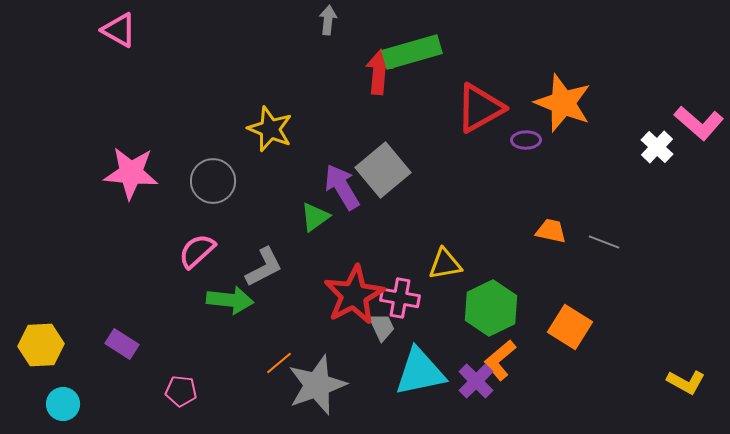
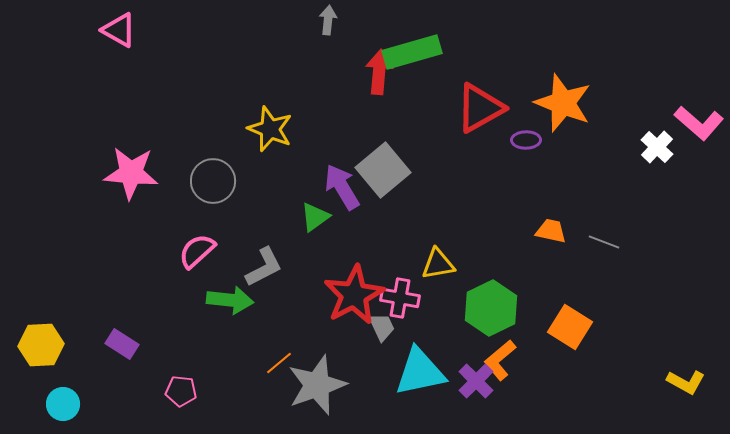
yellow triangle: moved 7 px left
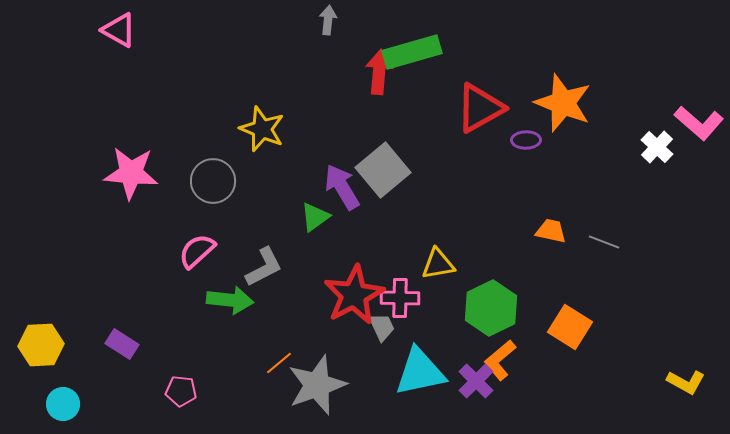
yellow star: moved 8 px left
pink cross: rotated 9 degrees counterclockwise
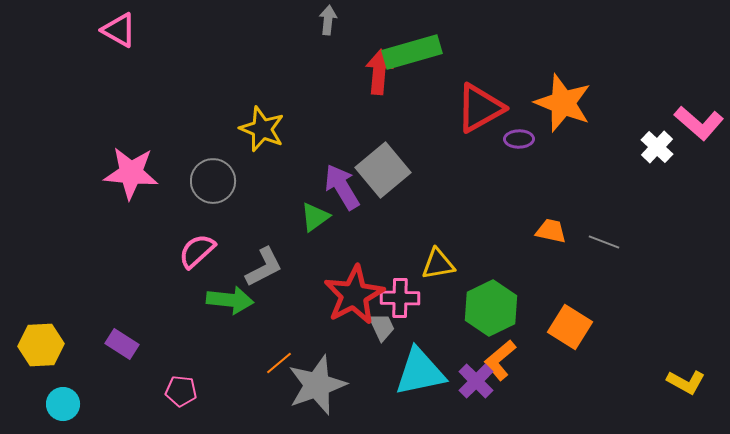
purple ellipse: moved 7 px left, 1 px up
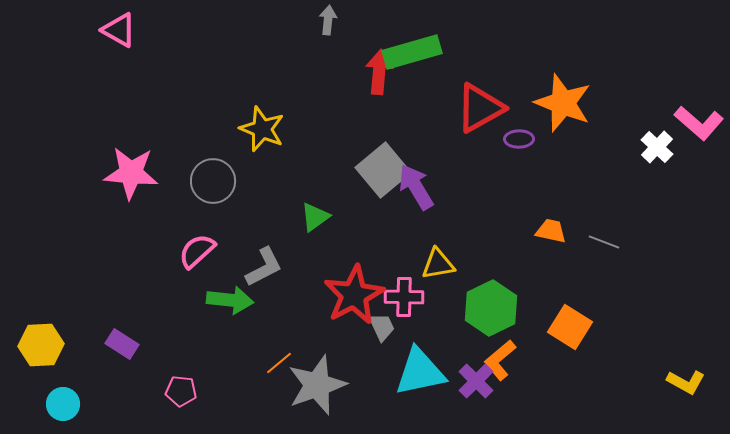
purple arrow: moved 74 px right
pink cross: moved 4 px right, 1 px up
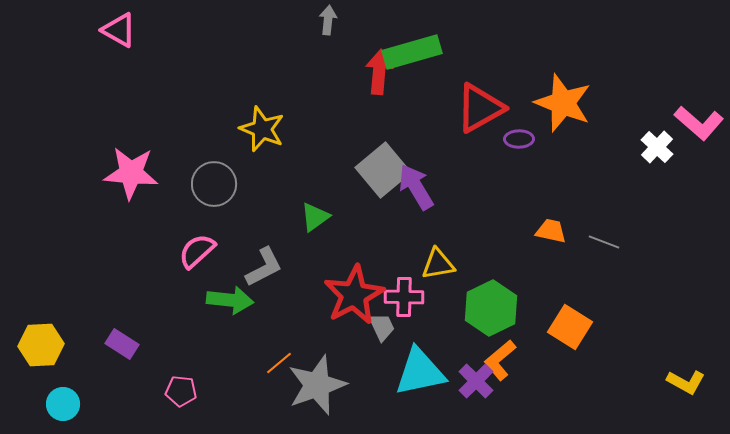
gray circle: moved 1 px right, 3 px down
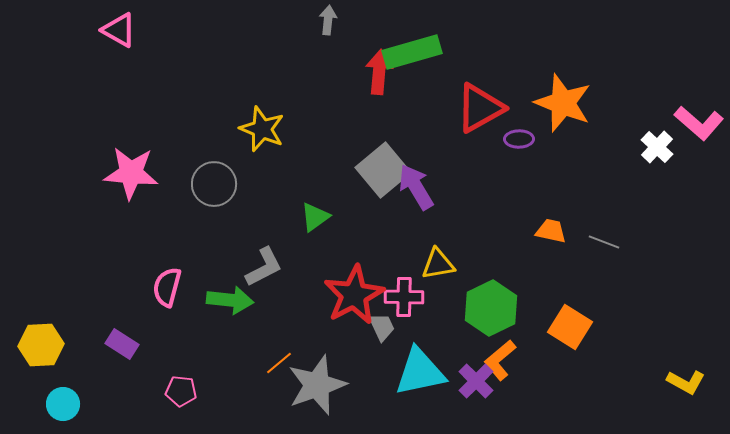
pink semicircle: moved 30 px left, 36 px down; rotated 33 degrees counterclockwise
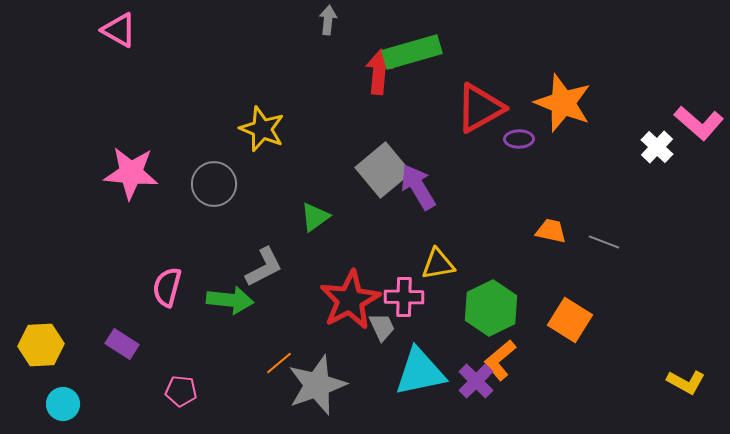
purple arrow: moved 2 px right
red star: moved 4 px left, 5 px down
orange square: moved 7 px up
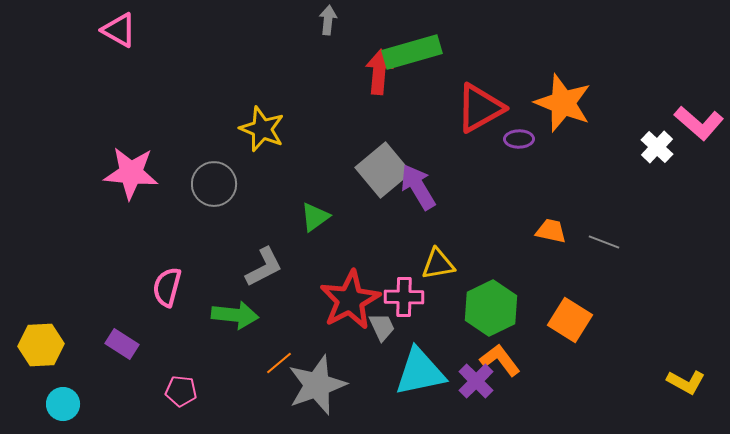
green arrow: moved 5 px right, 15 px down
orange L-shape: rotated 93 degrees clockwise
